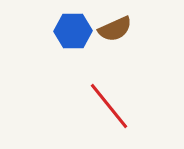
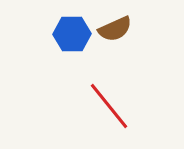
blue hexagon: moved 1 px left, 3 px down
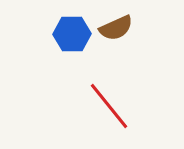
brown semicircle: moved 1 px right, 1 px up
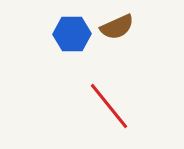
brown semicircle: moved 1 px right, 1 px up
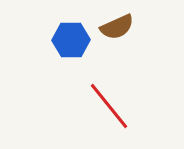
blue hexagon: moved 1 px left, 6 px down
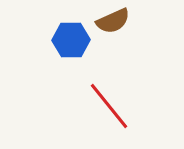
brown semicircle: moved 4 px left, 6 px up
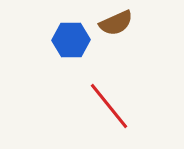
brown semicircle: moved 3 px right, 2 px down
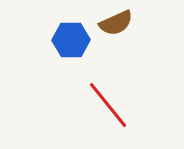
red line: moved 1 px left, 1 px up
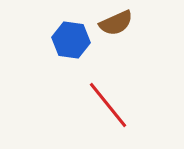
blue hexagon: rotated 9 degrees clockwise
